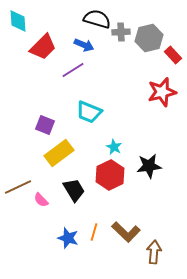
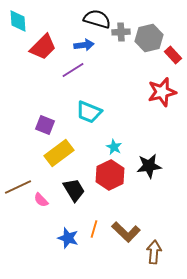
blue arrow: rotated 30 degrees counterclockwise
orange line: moved 3 px up
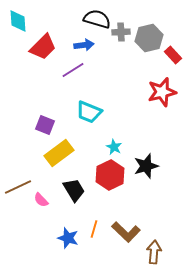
black star: moved 3 px left; rotated 10 degrees counterclockwise
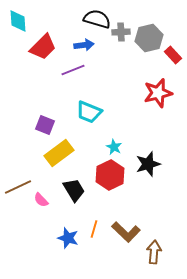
purple line: rotated 10 degrees clockwise
red star: moved 4 px left, 1 px down
black star: moved 2 px right, 2 px up
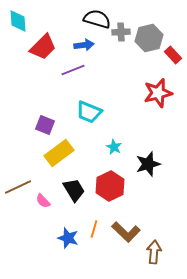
red hexagon: moved 11 px down
pink semicircle: moved 2 px right, 1 px down
